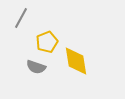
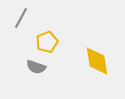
yellow diamond: moved 21 px right
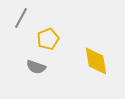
yellow pentagon: moved 1 px right, 3 px up
yellow diamond: moved 1 px left
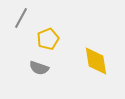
gray semicircle: moved 3 px right, 1 px down
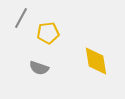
yellow pentagon: moved 6 px up; rotated 15 degrees clockwise
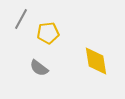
gray line: moved 1 px down
gray semicircle: rotated 18 degrees clockwise
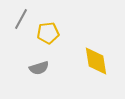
gray semicircle: rotated 54 degrees counterclockwise
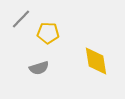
gray line: rotated 15 degrees clockwise
yellow pentagon: rotated 10 degrees clockwise
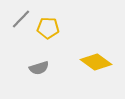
yellow pentagon: moved 5 px up
yellow diamond: moved 1 px down; rotated 44 degrees counterclockwise
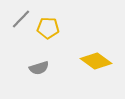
yellow diamond: moved 1 px up
